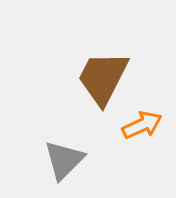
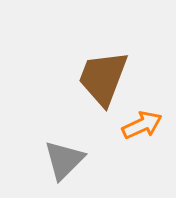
brown trapezoid: rotated 6 degrees counterclockwise
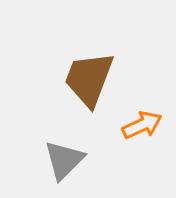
brown trapezoid: moved 14 px left, 1 px down
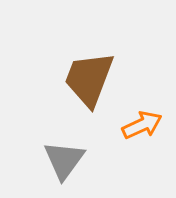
gray triangle: rotated 9 degrees counterclockwise
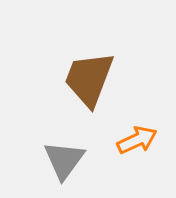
orange arrow: moved 5 px left, 15 px down
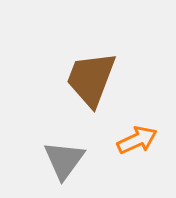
brown trapezoid: moved 2 px right
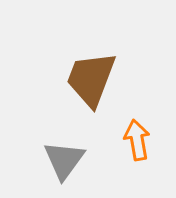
orange arrow: rotated 75 degrees counterclockwise
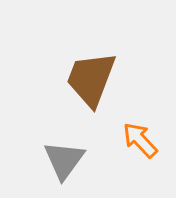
orange arrow: moved 3 px right; rotated 33 degrees counterclockwise
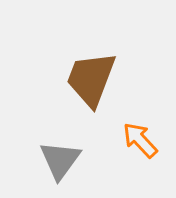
gray triangle: moved 4 px left
